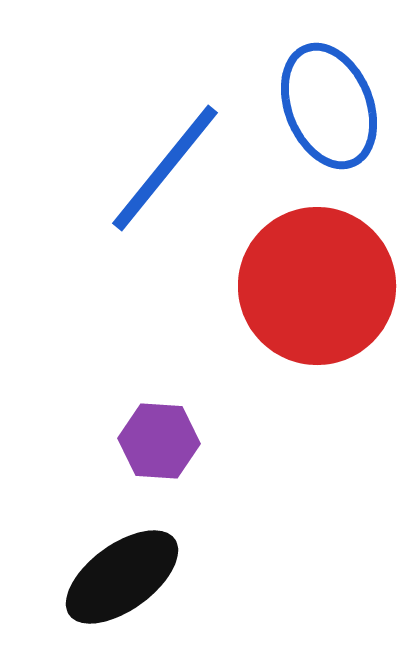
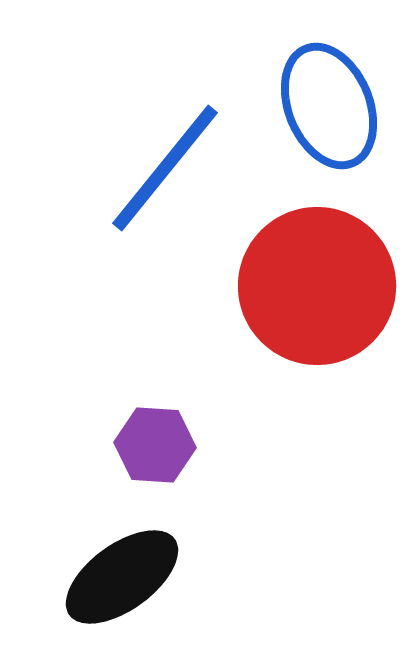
purple hexagon: moved 4 px left, 4 px down
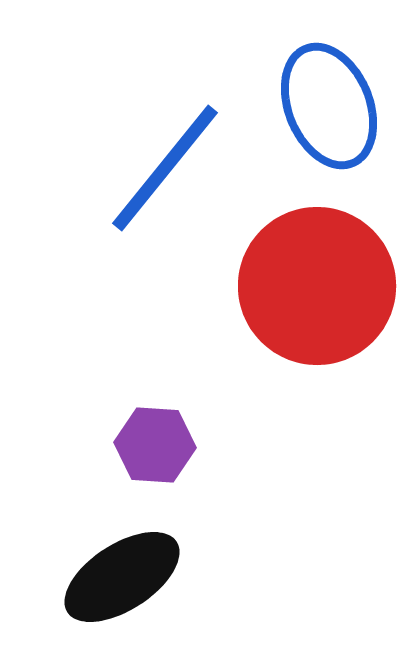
black ellipse: rotated 3 degrees clockwise
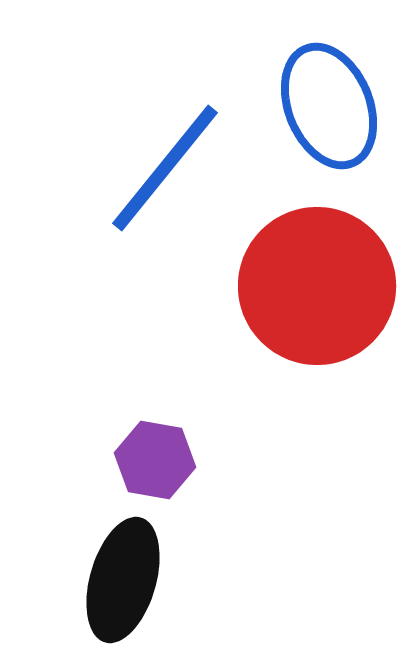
purple hexagon: moved 15 px down; rotated 6 degrees clockwise
black ellipse: moved 1 px right, 3 px down; rotated 41 degrees counterclockwise
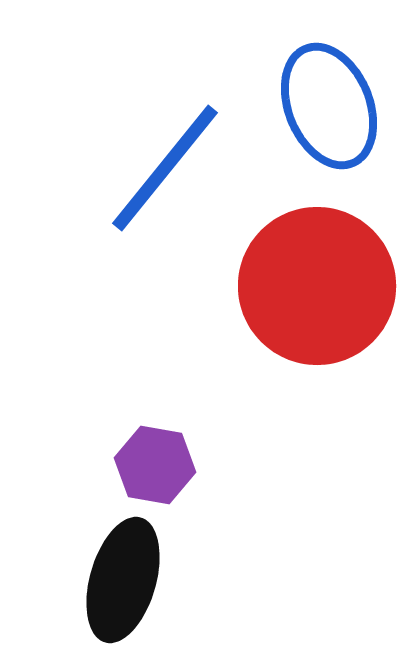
purple hexagon: moved 5 px down
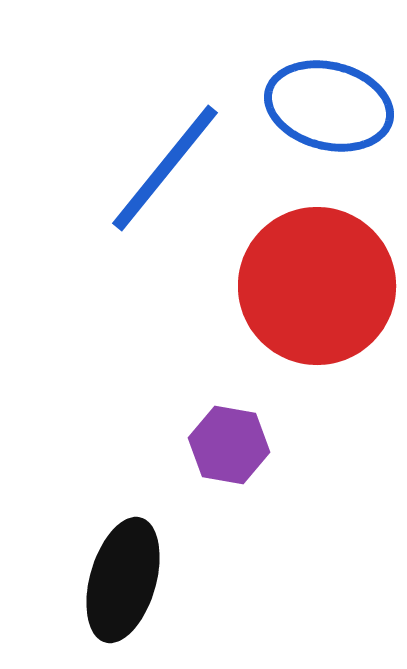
blue ellipse: rotated 54 degrees counterclockwise
purple hexagon: moved 74 px right, 20 px up
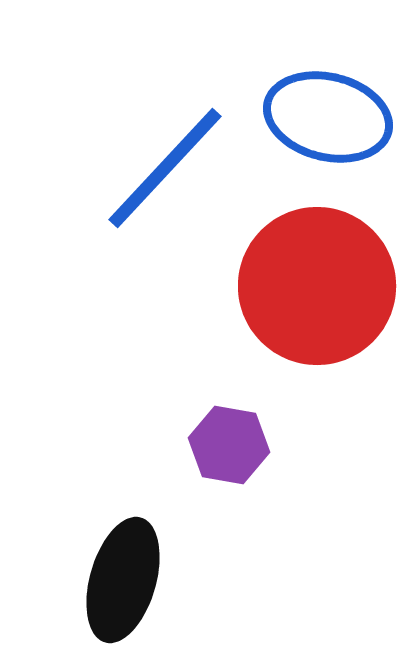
blue ellipse: moved 1 px left, 11 px down
blue line: rotated 4 degrees clockwise
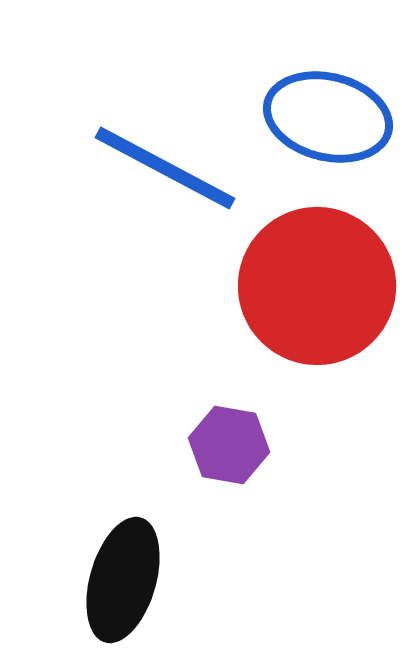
blue line: rotated 75 degrees clockwise
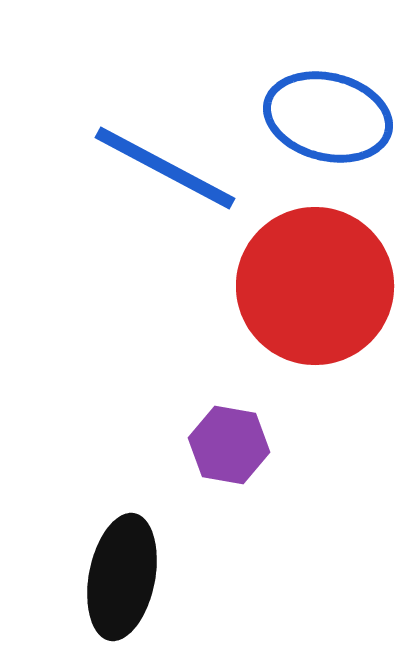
red circle: moved 2 px left
black ellipse: moved 1 px left, 3 px up; rotated 5 degrees counterclockwise
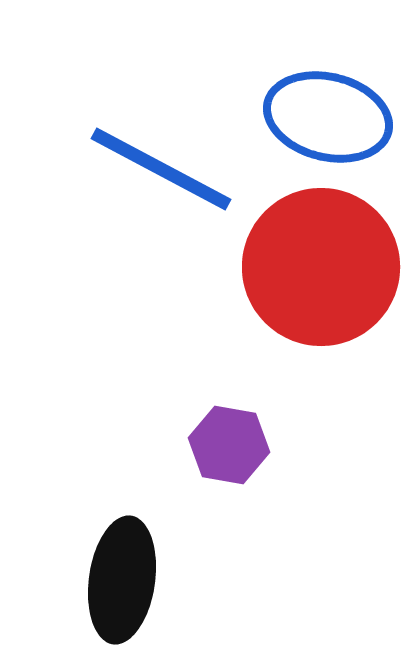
blue line: moved 4 px left, 1 px down
red circle: moved 6 px right, 19 px up
black ellipse: moved 3 px down; rotated 3 degrees counterclockwise
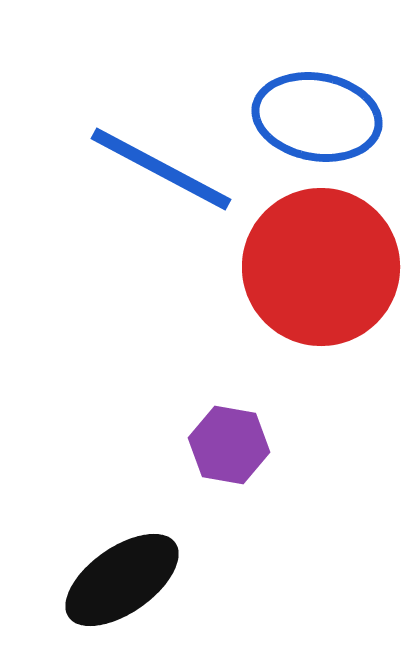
blue ellipse: moved 11 px left; rotated 4 degrees counterclockwise
black ellipse: rotated 47 degrees clockwise
